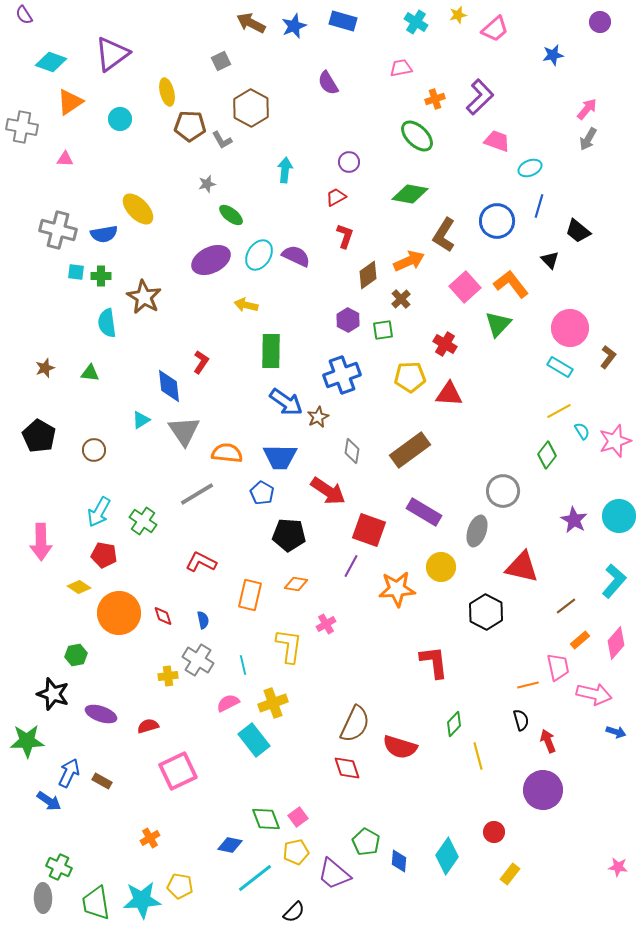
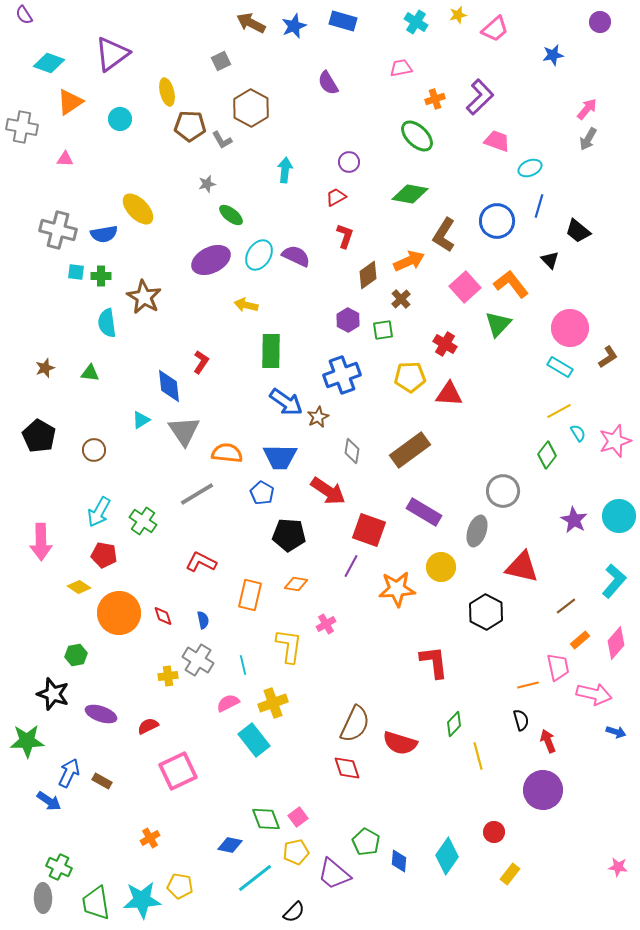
cyan diamond at (51, 62): moved 2 px left, 1 px down
brown L-shape at (608, 357): rotated 20 degrees clockwise
cyan semicircle at (582, 431): moved 4 px left, 2 px down
red semicircle at (148, 726): rotated 10 degrees counterclockwise
red semicircle at (400, 747): moved 4 px up
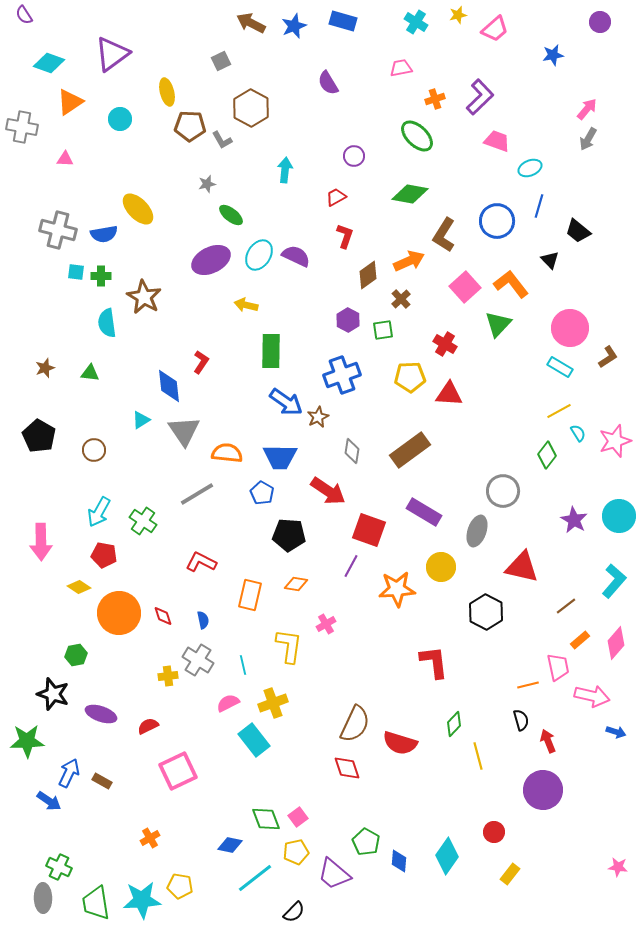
purple circle at (349, 162): moved 5 px right, 6 px up
pink arrow at (594, 694): moved 2 px left, 2 px down
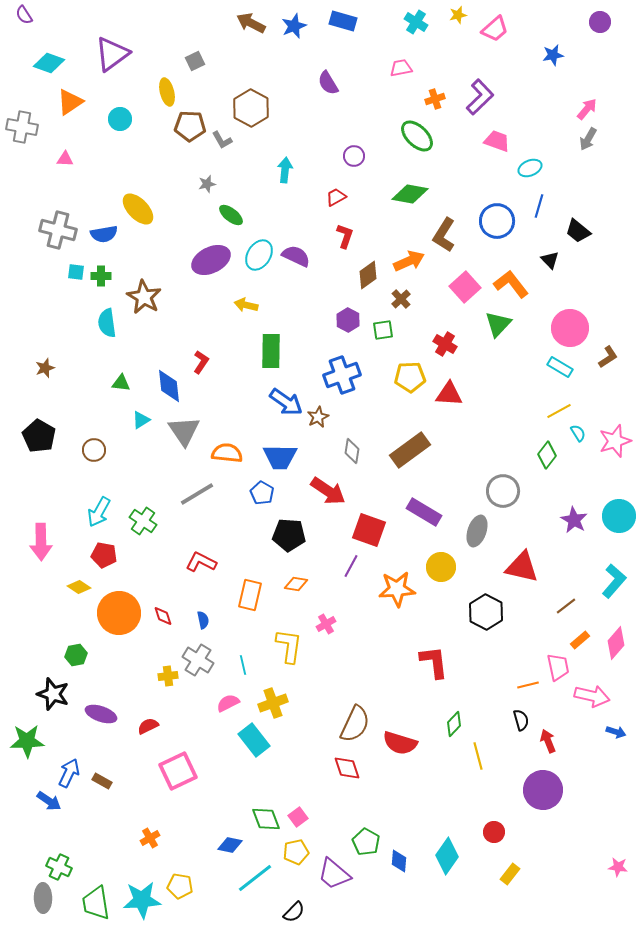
gray square at (221, 61): moved 26 px left
green triangle at (90, 373): moved 31 px right, 10 px down
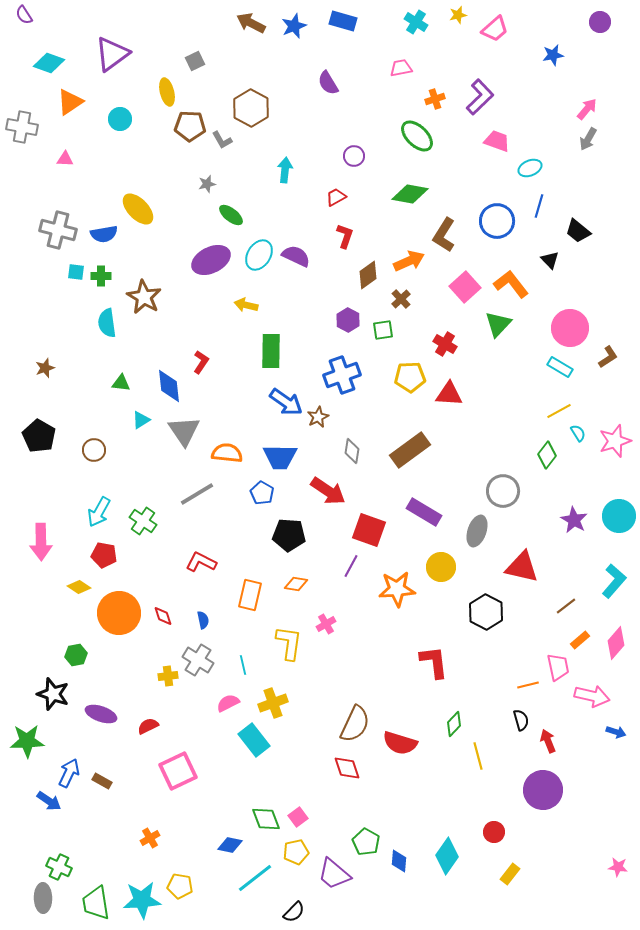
yellow L-shape at (289, 646): moved 3 px up
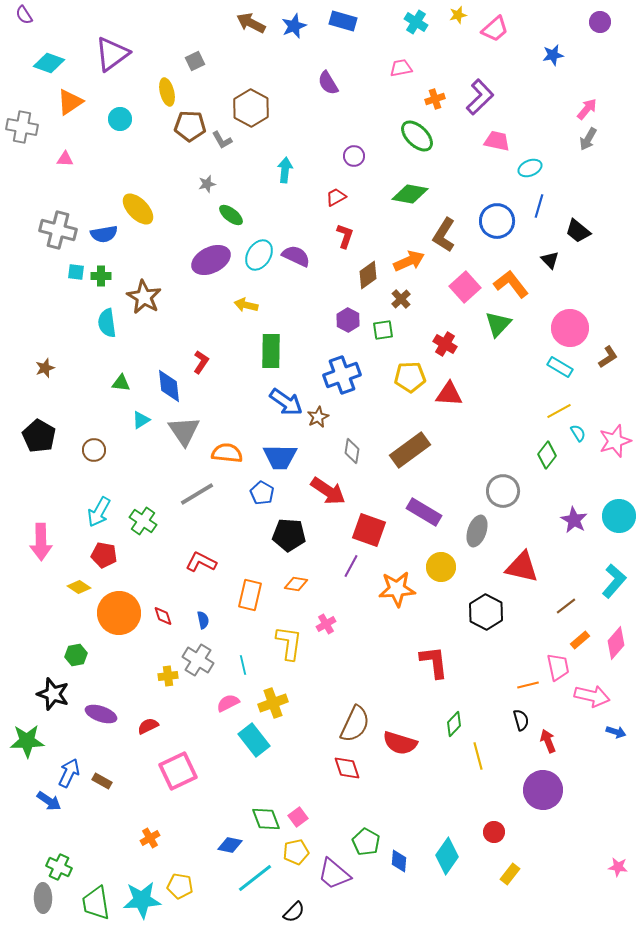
pink trapezoid at (497, 141): rotated 8 degrees counterclockwise
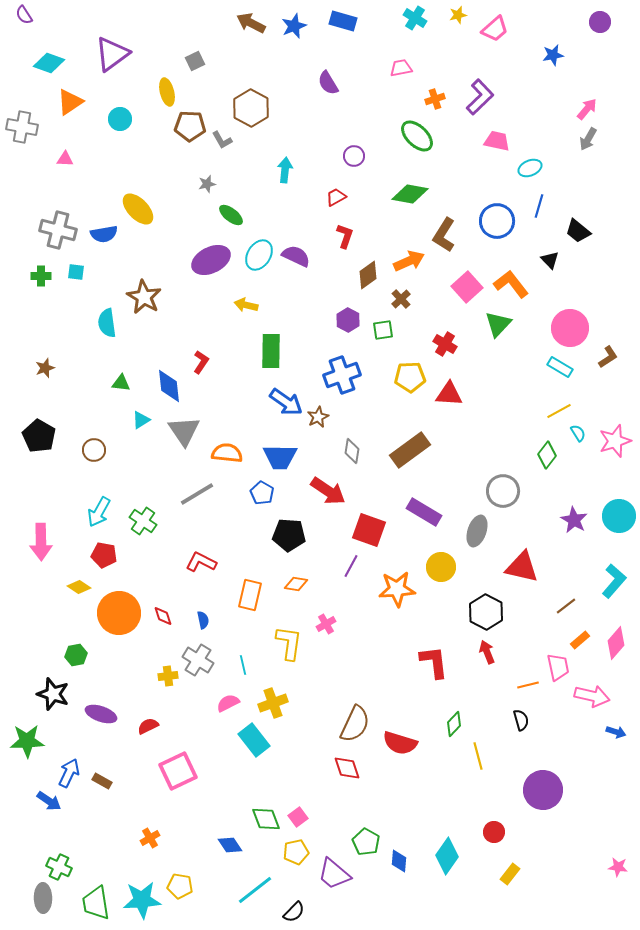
cyan cross at (416, 22): moved 1 px left, 4 px up
green cross at (101, 276): moved 60 px left
pink square at (465, 287): moved 2 px right
red arrow at (548, 741): moved 61 px left, 89 px up
blue diamond at (230, 845): rotated 45 degrees clockwise
cyan line at (255, 878): moved 12 px down
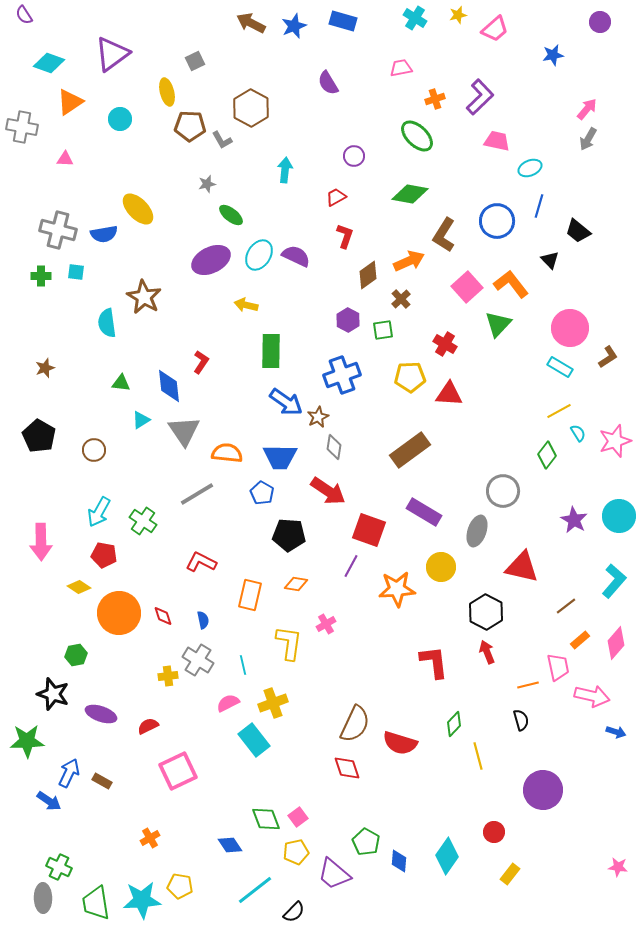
gray diamond at (352, 451): moved 18 px left, 4 px up
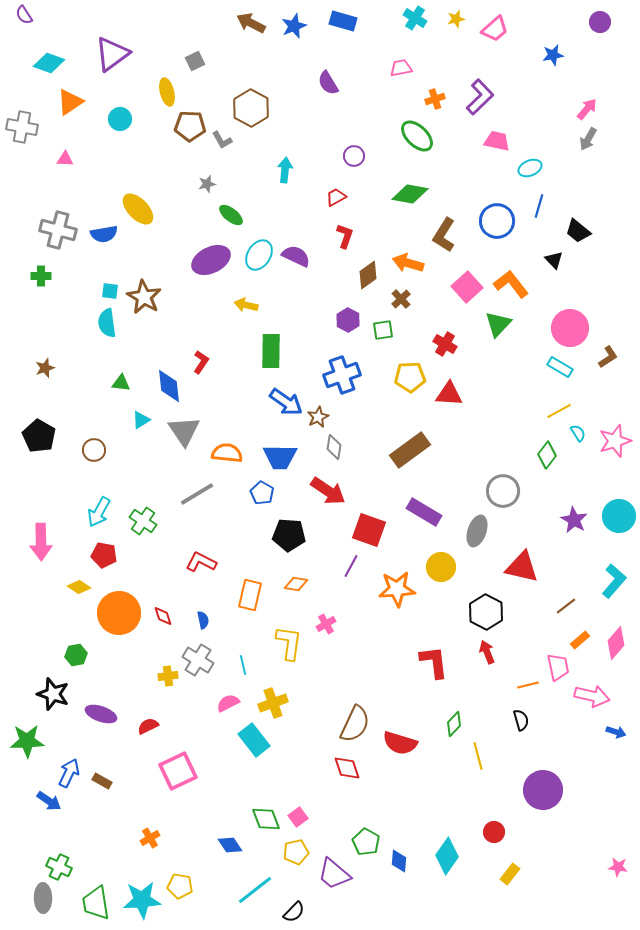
yellow star at (458, 15): moved 2 px left, 4 px down
black triangle at (550, 260): moved 4 px right
orange arrow at (409, 261): moved 1 px left, 2 px down; rotated 140 degrees counterclockwise
cyan square at (76, 272): moved 34 px right, 19 px down
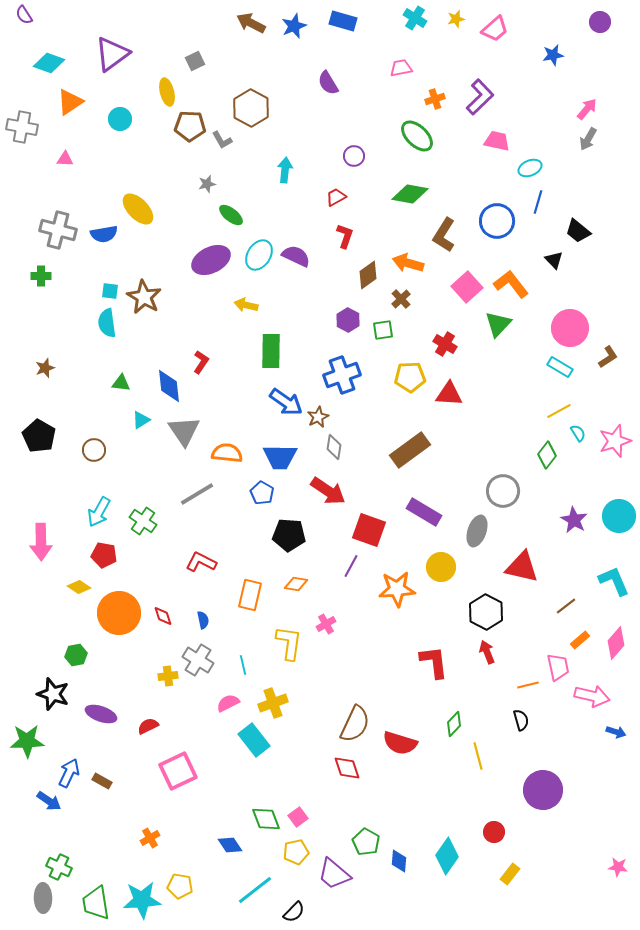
blue line at (539, 206): moved 1 px left, 4 px up
cyan L-shape at (614, 581): rotated 64 degrees counterclockwise
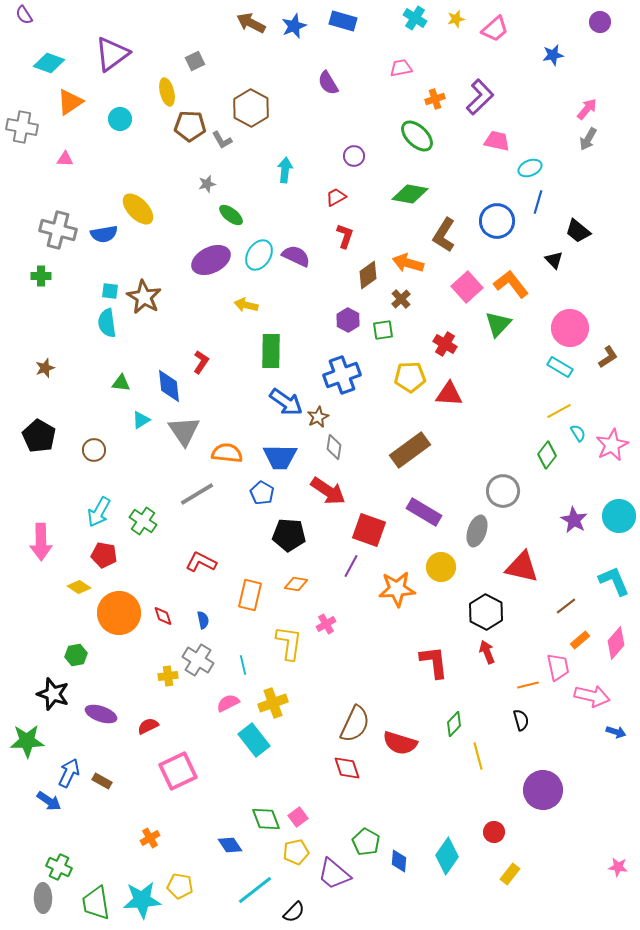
pink star at (615, 441): moved 3 px left, 4 px down; rotated 8 degrees counterclockwise
